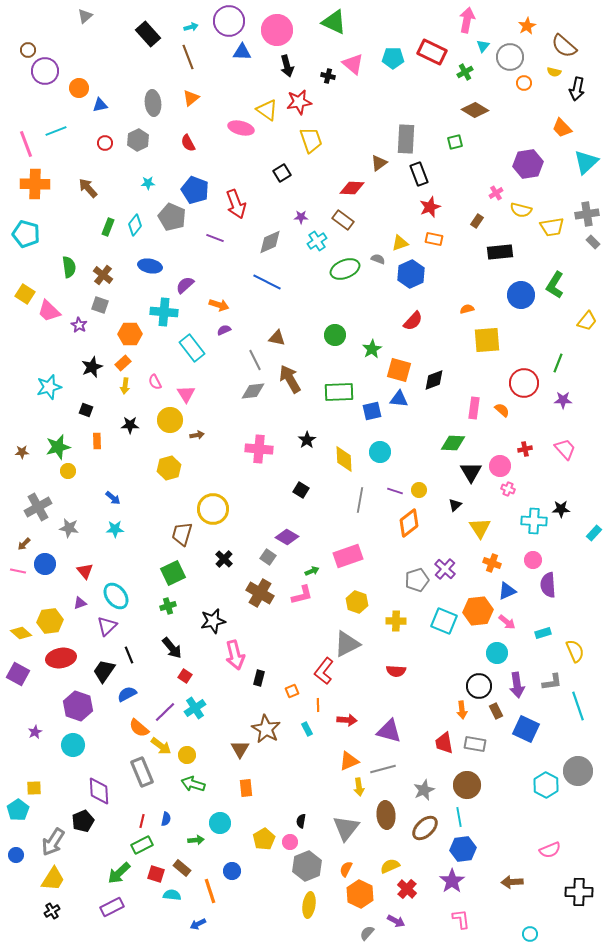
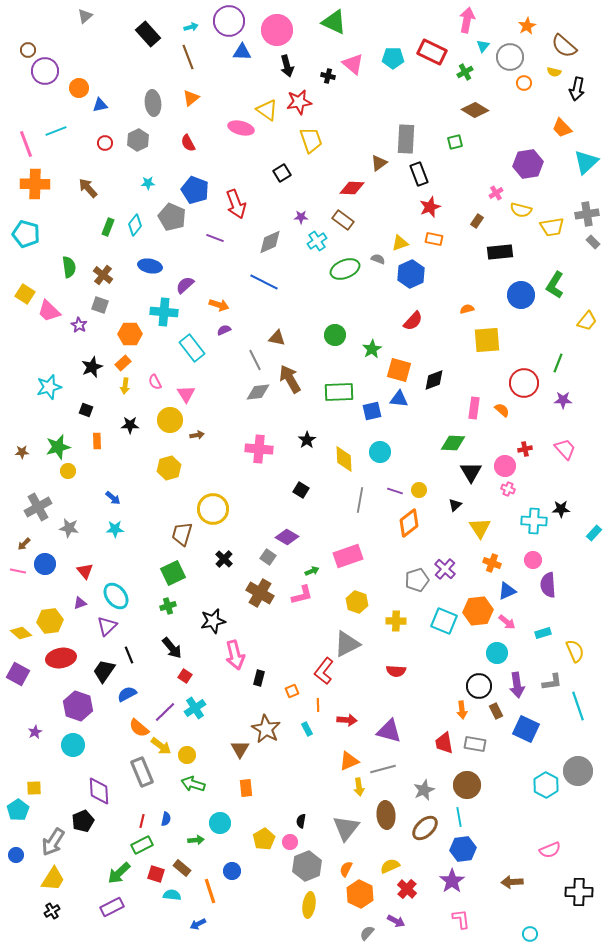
blue line at (267, 282): moved 3 px left
gray diamond at (253, 391): moved 5 px right, 1 px down
pink circle at (500, 466): moved 5 px right
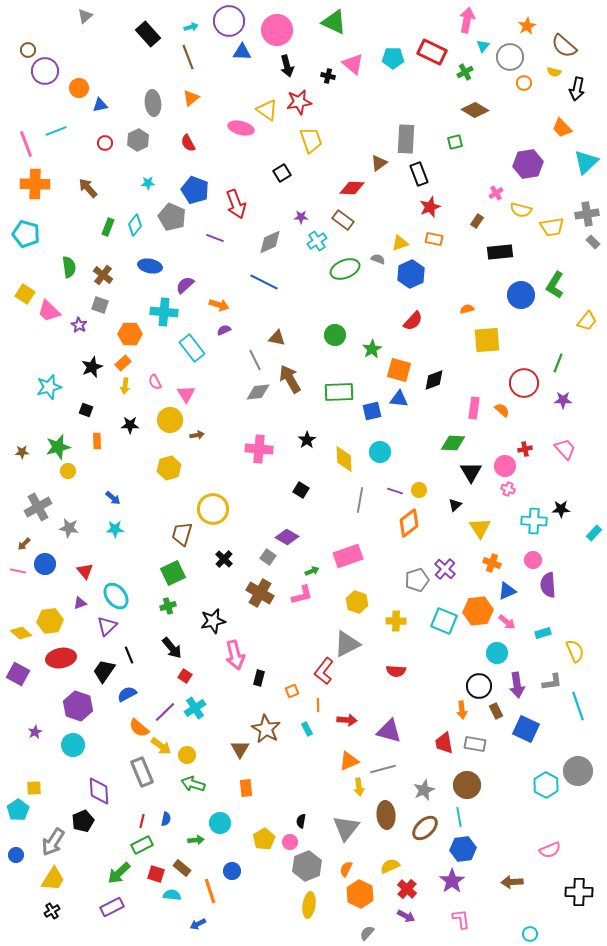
purple arrow at (396, 921): moved 10 px right, 5 px up
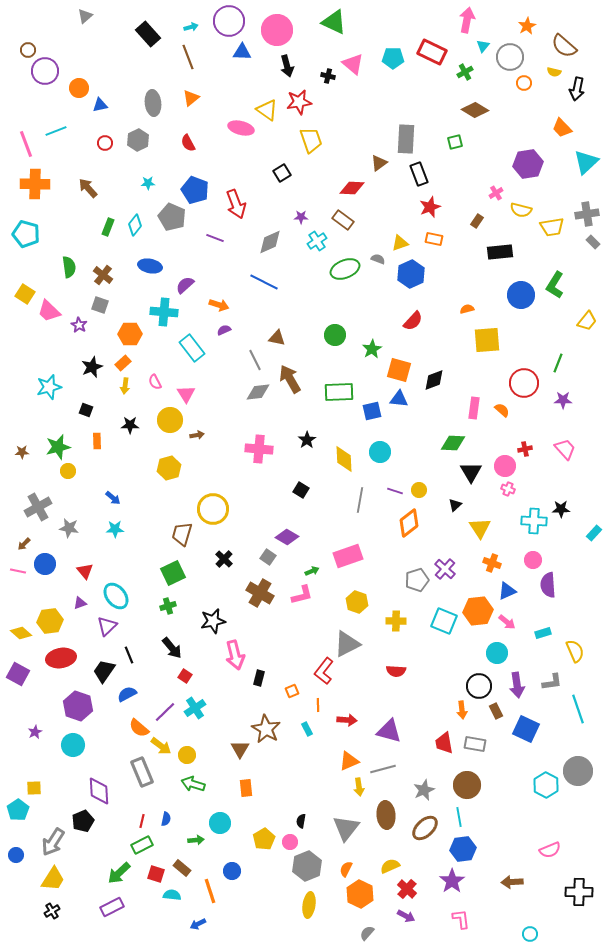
cyan line at (578, 706): moved 3 px down
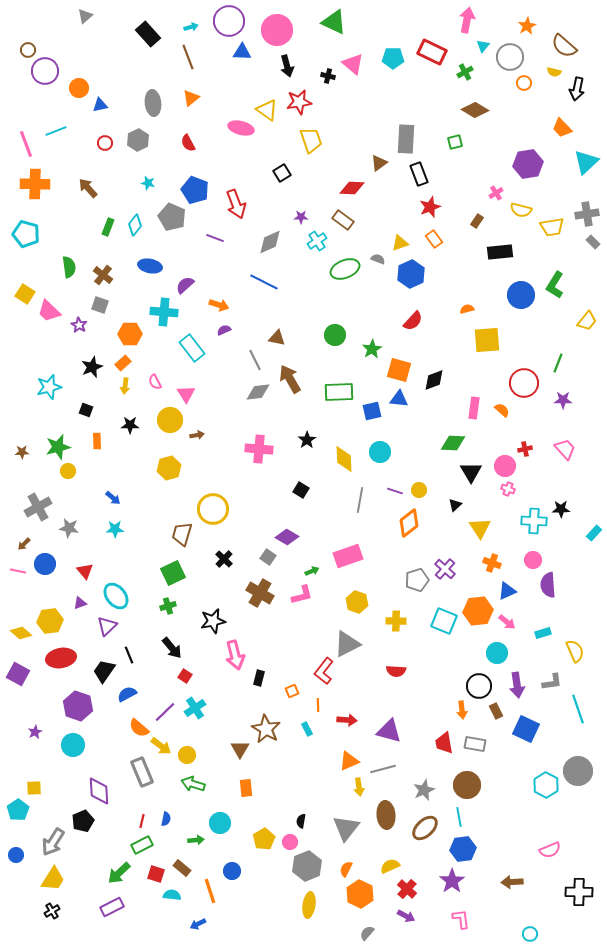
cyan star at (148, 183): rotated 16 degrees clockwise
orange rectangle at (434, 239): rotated 42 degrees clockwise
